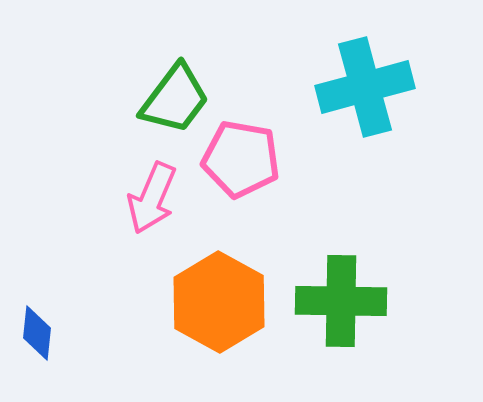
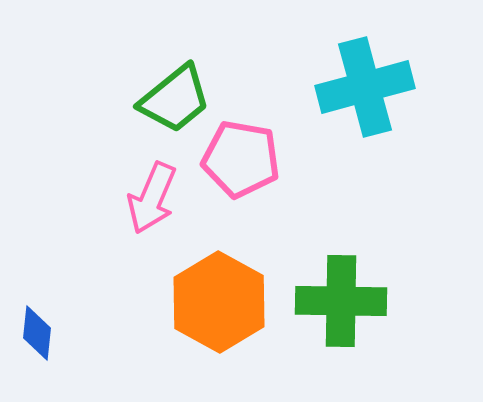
green trapezoid: rotated 14 degrees clockwise
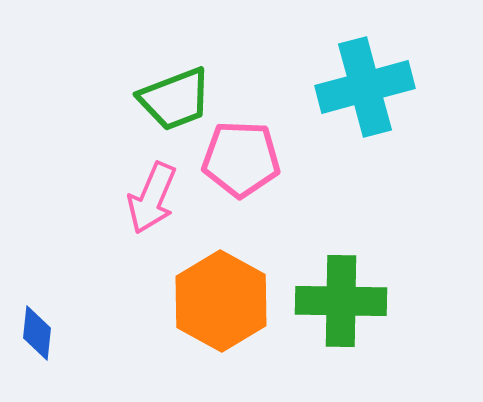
green trapezoid: rotated 18 degrees clockwise
pink pentagon: rotated 8 degrees counterclockwise
orange hexagon: moved 2 px right, 1 px up
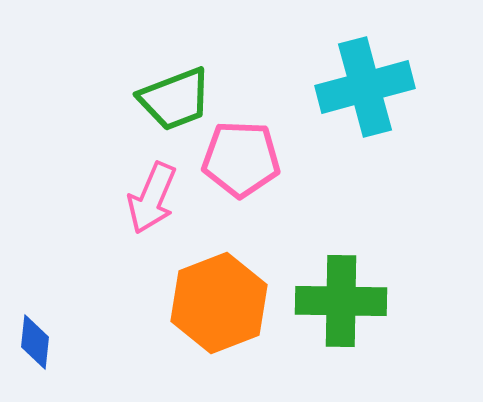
orange hexagon: moved 2 px left, 2 px down; rotated 10 degrees clockwise
blue diamond: moved 2 px left, 9 px down
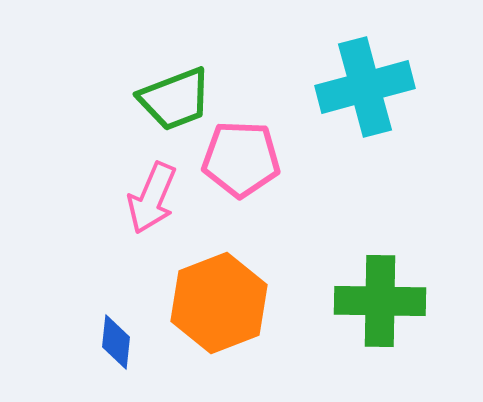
green cross: moved 39 px right
blue diamond: moved 81 px right
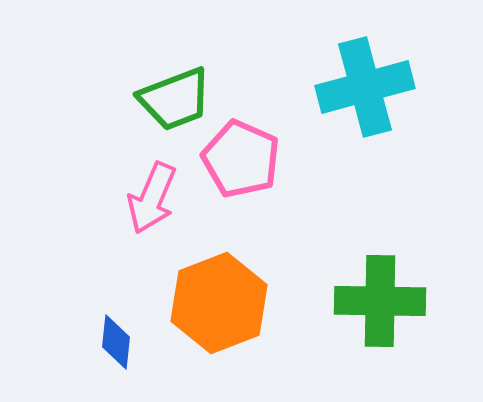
pink pentagon: rotated 22 degrees clockwise
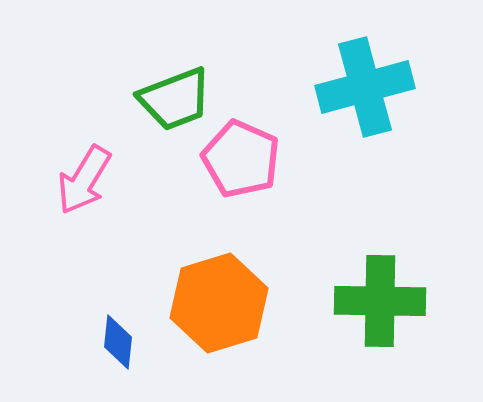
pink arrow: moved 68 px left, 18 px up; rotated 8 degrees clockwise
orange hexagon: rotated 4 degrees clockwise
blue diamond: moved 2 px right
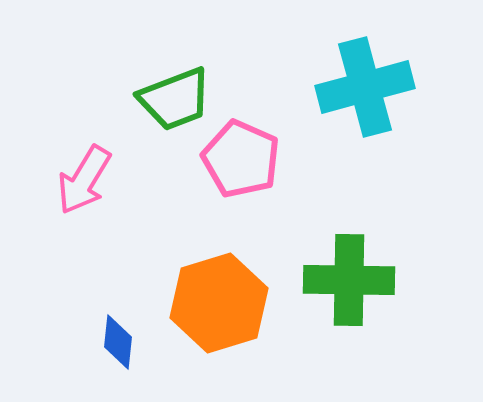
green cross: moved 31 px left, 21 px up
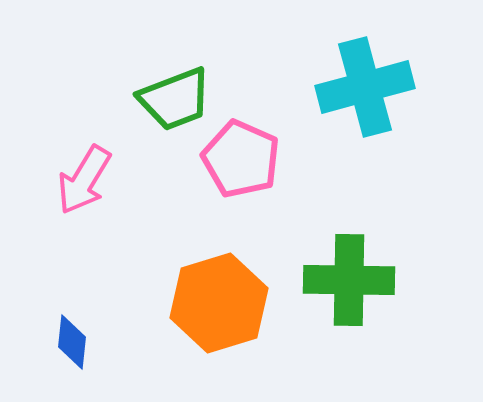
blue diamond: moved 46 px left
